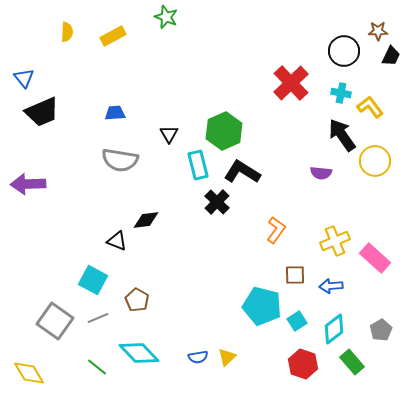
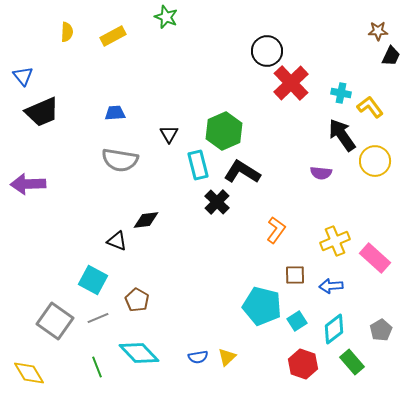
black circle at (344, 51): moved 77 px left
blue triangle at (24, 78): moved 1 px left, 2 px up
green line at (97, 367): rotated 30 degrees clockwise
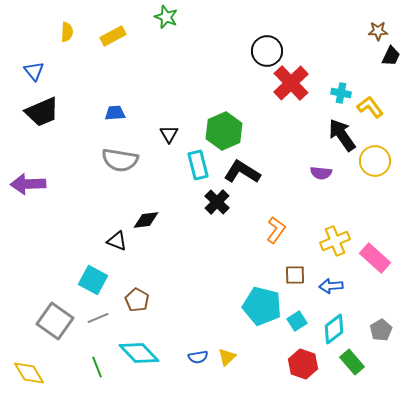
blue triangle at (23, 76): moved 11 px right, 5 px up
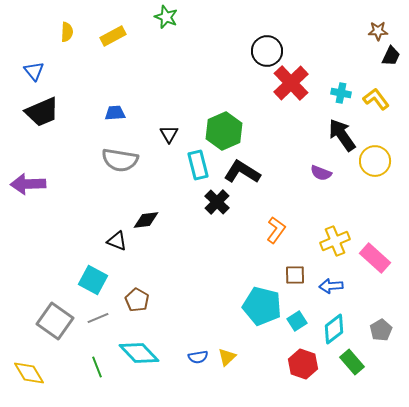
yellow L-shape at (370, 107): moved 6 px right, 8 px up
purple semicircle at (321, 173): rotated 15 degrees clockwise
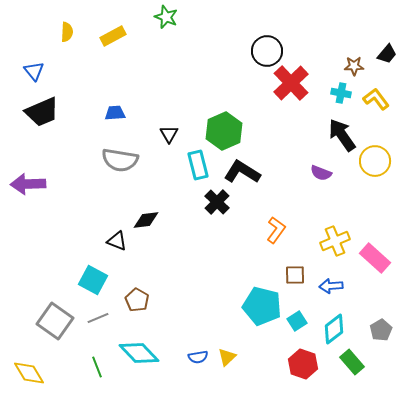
brown star at (378, 31): moved 24 px left, 35 px down
black trapezoid at (391, 56): moved 4 px left, 2 px up; rotated 15 degrees clockwise
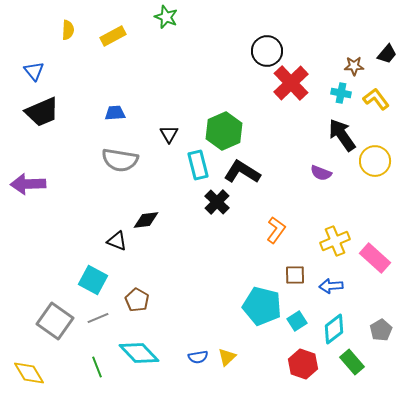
yellow semicircle at (67, 32): moved 1 px right, 2 px up
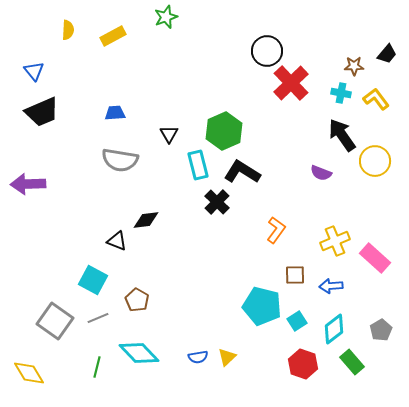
green star at (166, 17): rotated 30 degrees clockwise
green line at (97, 367): rotated 35 degrees clockwise
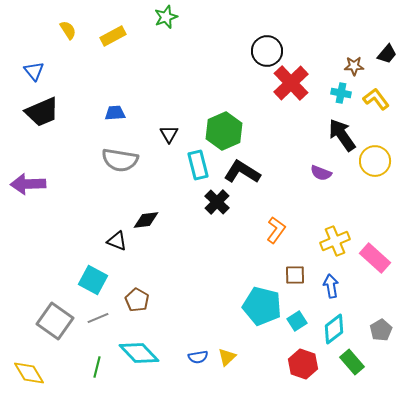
yellow semicircle at (68, 30): rotated 36 degrees counterclockwise
blue arrow at (331, 286): rotated 85 degrees clockwise
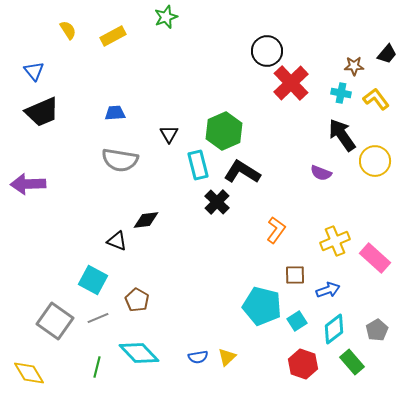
blue arrow at (331, 286): moved 3 px left, 4 px down; rotated 80 degrees clockwise
gray pentagon at (381, 330): moved 4 px left
